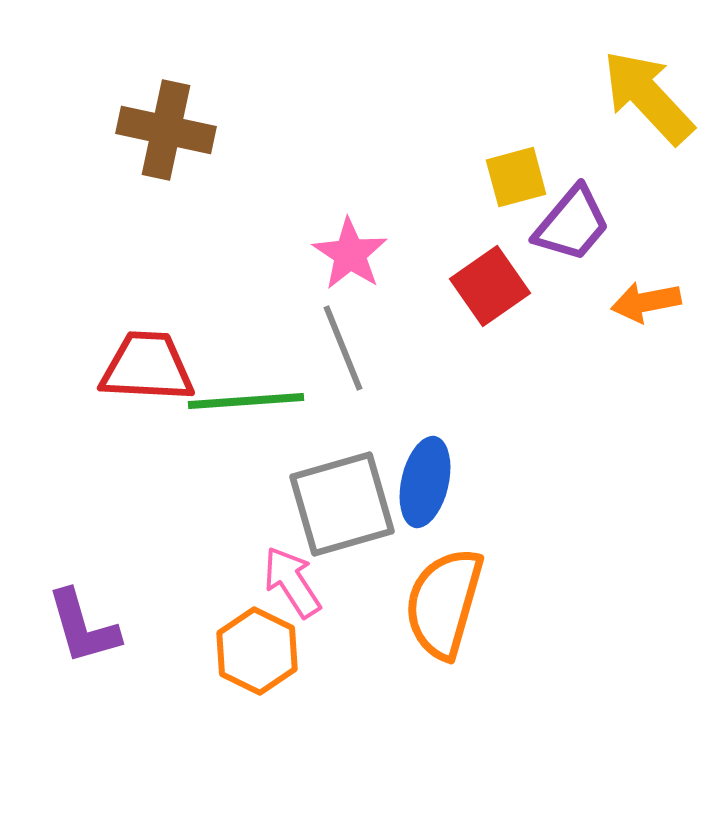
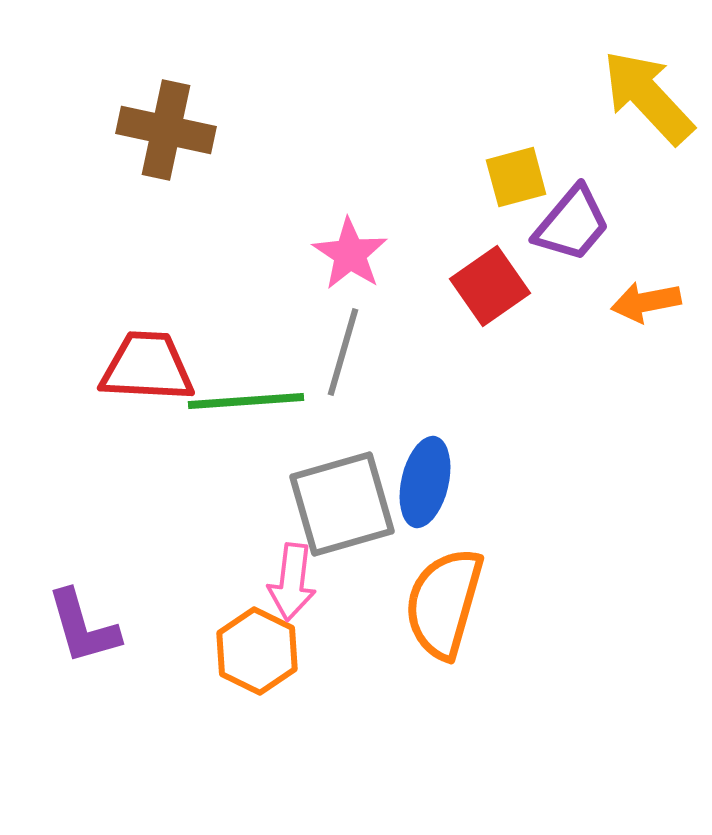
gray line: moved 4 px down; rotated 38 degrees clockwise
pink arrow: rotated 140 degrees counterclockwise
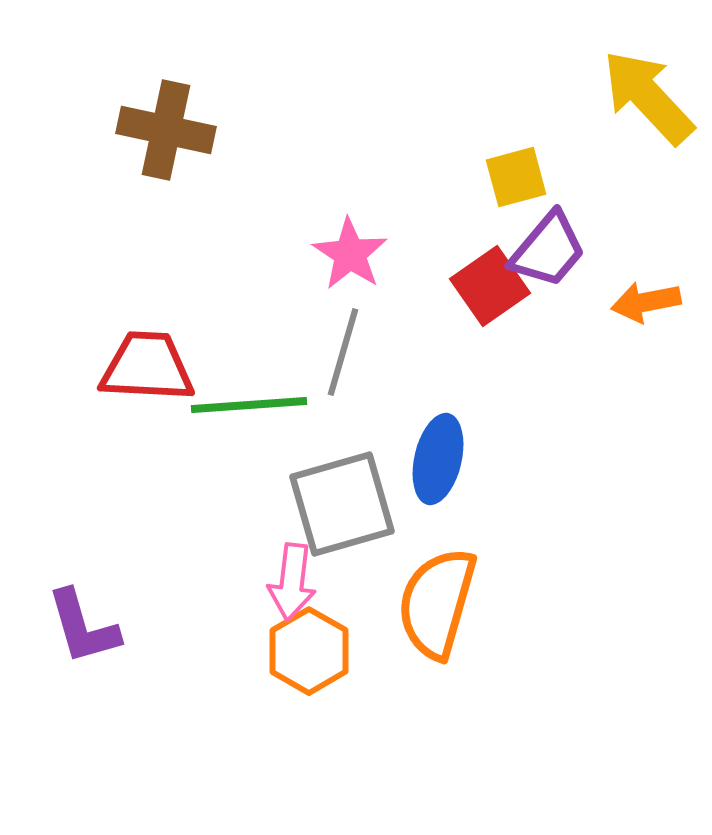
purple trapezoid: moved 24 px left, 26 px down
green line: moved 3 px right, 4 px down
blue ellipse: moved 13 px right, 23 px up
orange semicircle: moved 7 px left
orange hexagon: moved 52 px right; rotated 4 degrees clockwise
